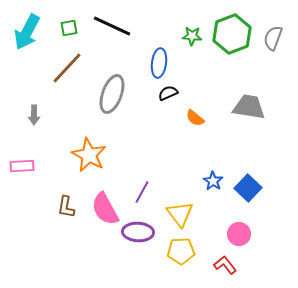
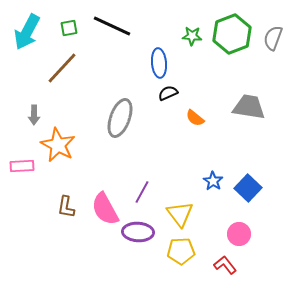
blue ellipse: rotated 12 degrees counterclockwise
brown line: moved 5 px left
gray ellipse: moved 8 px right, 24 px down
orange star: moved 31 px left, 10 px up
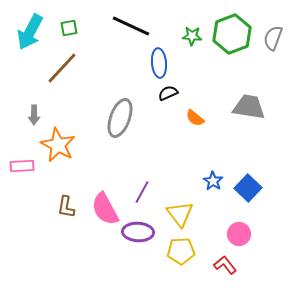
black line: moved 19 px right
cyan arrow: moved 3 px right
